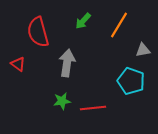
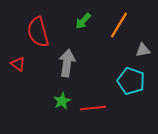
green star: rotated 18 degrees counterclockwise
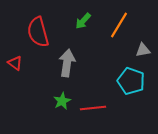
red triangle: moved 3 px left, 1 px up
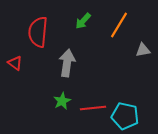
red semicircle: rotated 20 degrees clockwise
cyan pentagon: moved 6 px left, 35 px down; rotated 8 degrees counterclockwise
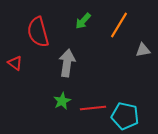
red semicircle: rotated 20 degrees counterclockwise
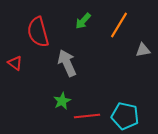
gray arrow: rotated 32 degrees counterclockwise
red line: moved 6 px left, 8 px down
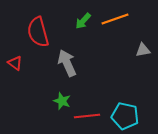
orange line: moved 4 px left, 6 px up; rotated 40 degrees clockwise
green star: rotated 24 degrees counterclockwise
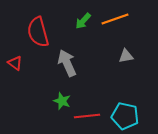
gray triangle: moved 17 px left, 6 px down
